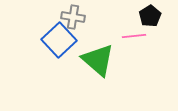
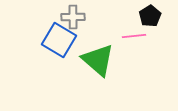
gray cross: rotated 10 degrees counterclockwise
blue square: rotated 16 degrees counterclockwise
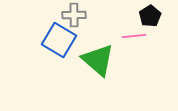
gray cross: moved 1 px right, 2 px up
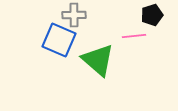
black pentagon: moved 2 px right, 1 px up; rotated 15 degrees clockwise
blue square: rotated 8 degrees counterclockwise
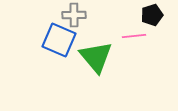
green triangle: moved 2 px left, 3 px up; rotated 9 degrees clockwise
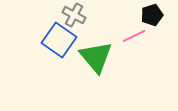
gray cross: rotated 30 degrees clockwise
pink line: rotated 20 degrees counterclockwise
blue square: rotated 12 degrees clockwise
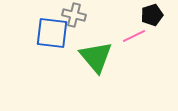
gray cross: rotated 15 degrees counterclockwise
blue square: moved 7 px left, 7 px up; rotated 28 degrees counterclockwise
